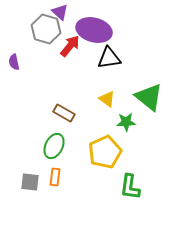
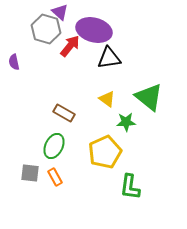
orange rectangle: rotated 36 degrees counterclockwise
gray square: moved 9 px up
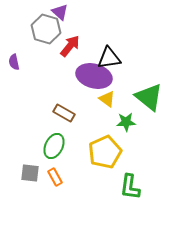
purple ellipse: moved 46 px down
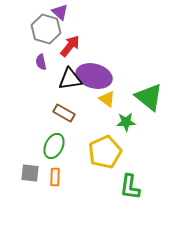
black triangle: moved 39 px left, 21 px down
purple semicircle: moved 27 px right
orange rectangle: rotated 30 degrees clockwise
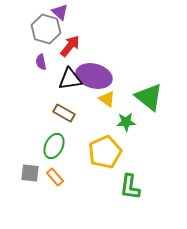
orange rectangle: rotated 42 degrees counterclockwise
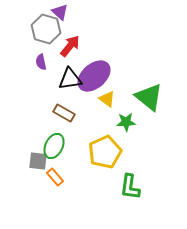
purple ellipse: rotated 56 degrees counterclockwise
gray square: moved 8 px right, 12 px up
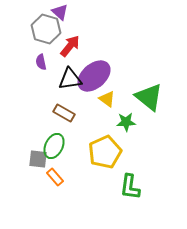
gray square: moved 2 px up
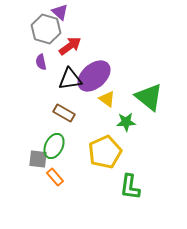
red arrow: rotated 15 degrees clockwise
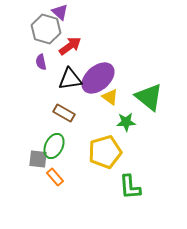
purple ellipse: moved 4 px right, 2 px down
yellow triangle: moved 3 px right, 2 px up
yellow pentagon: rotated 8 degrees clockwise
green L-shape: rotated 12 degrees counterclockwise
